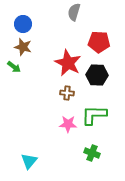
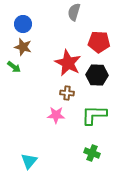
pink star: moved 12 px left, 9 px up
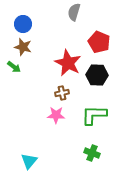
red pentagon: rotated 20 degrees clockwise
brown cross: moved 5 px left; rotated 16 degrees counterclockwise
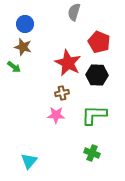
blue circle: moved 2 px right
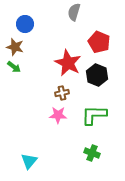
brown star: moved 8 px left
black hexagon: rotated 20 degrees clockwise
pink star: moved 2 px right
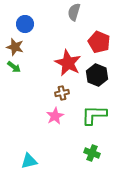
pink star: moved 3 px left, 1 px down; rotated 30 degrees counterclockwise
cyan triangle: rotated 36 degrees clockwise
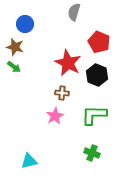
brown cross: rotated 16 degrees clockwise
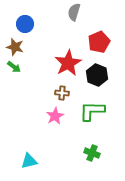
red pentagon: rotated 25 degrees clockwise
red star: rotated 16 degrees clockwise
green L-shape: moved 2 px left, 4 px up
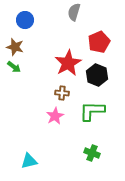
blue circle: moved 4 px up
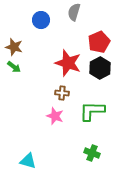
blue circle: moved 16 px right
brown star: moved 1 px left
red star: rotated 24 degrees counterclockwise
black hexagon: moved 3 px right, 7 px up; rotated 10 degrees clockwise
pink star: rotated 24 degrees counterclockwise
cyan triangle: moved 1 px left; rotated 30 degrees clockwise
